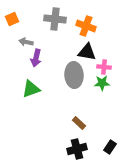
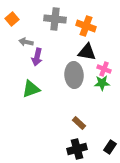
orange square: rotated 16 degrees counterclockwise
purple arrow: moved 1 px right, 1 px up
pink cross: moved 2 px down; rotated 16 degrees clockwise
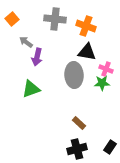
gray arrow: rotated 24 degrees clockwise
pink cross: moved 2 px right
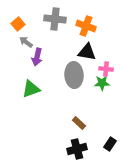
orange square: moved 6 px right, 5 px down
pink cross: rotated 16 degrees counterclockwise
black rectangle: moved 3 px up
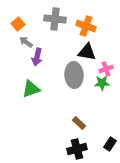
pink cross: rotated 24 degrees counterclockwise
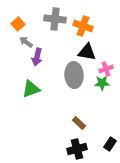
orange cross: moved 3 px left
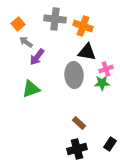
purple arrow: rotated 24 degrees clockwise
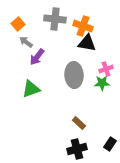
black triangle: moved 9 px up
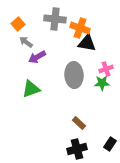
orange cross: moved 3 px left, 2 px down
purple arrow: rotated 24 degrees clockwise
